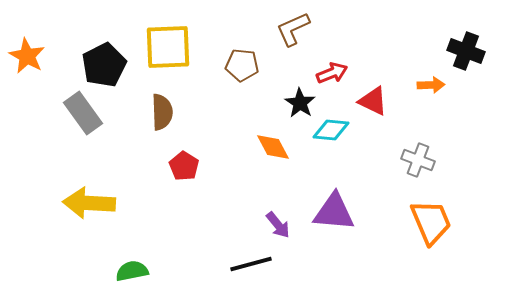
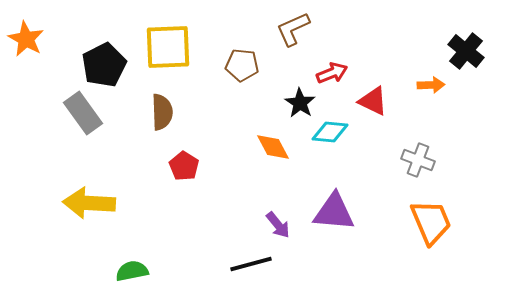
black cross: rotated 18 degrees clockwise
orange star: moved 1 px left, 17 px up
cyan diamond: moved 1 px left, 2 px down
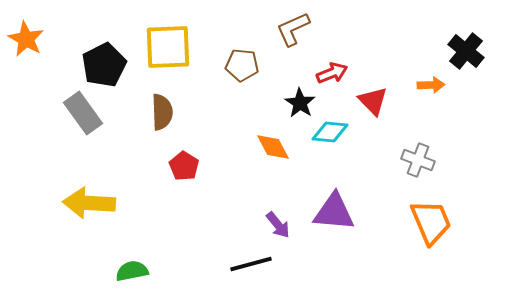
red triangle: rotated 20 degrees clockwise
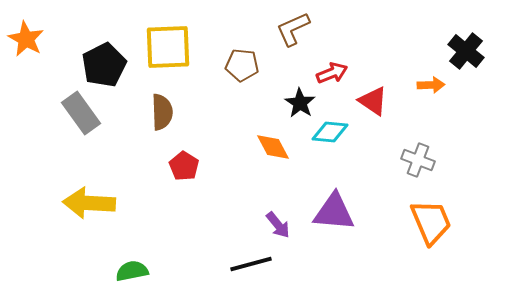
red triangle: rotated 12 degrees counterclockwise
gray rectangle: moved 2 px left
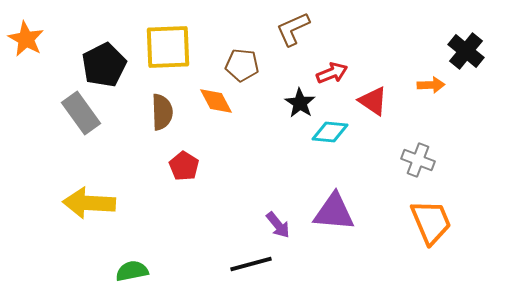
orange diamond: moved 57 px left, 46 px up
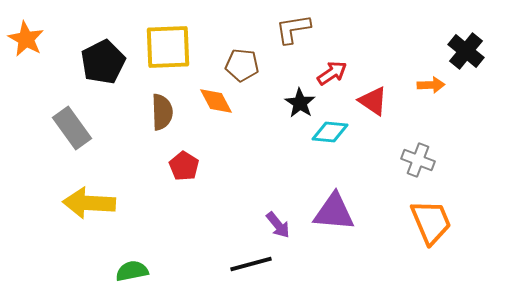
brown L-shape: rotated 15 degrees clockwise
black pentagon: moved 1 px left, 3 px up
red arrow: rotated 12 degrees counterclockwise
gray rectangle: moved 9 px left, 15 px down
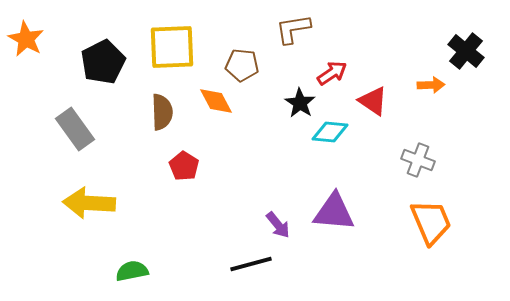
yellow square: moved 4 px right
gray rectangle: moved 3 px right, 1 px down
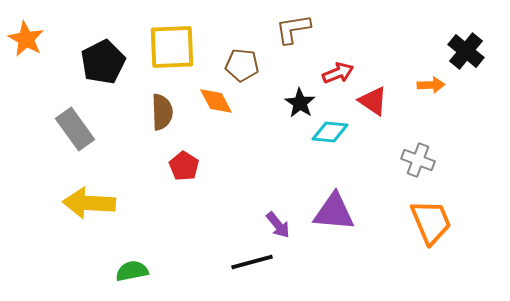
red arrow: moved 6 px right; rotated 12 degrees clockwise
black line: moved 1 px right, 2 px up
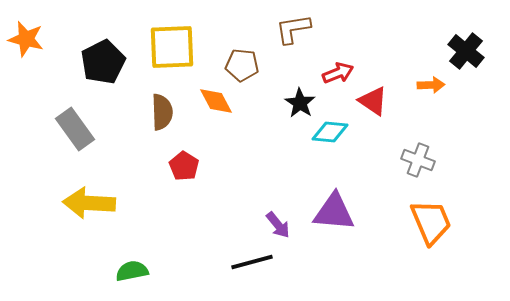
orange star: rotated 15 degrees counterclockwise
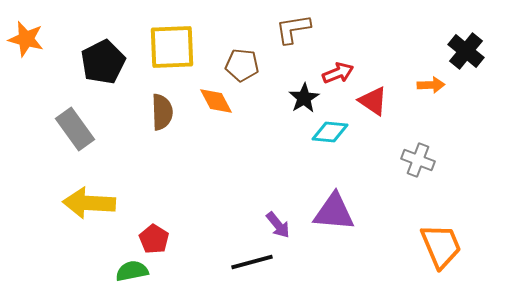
black star: moved 4 px right, 5 px up; rotated 8 degrees clockwise
red pentagon: moved 30 px left, 73 px down
orange trapezoid: moved 10 px right, 24 px down
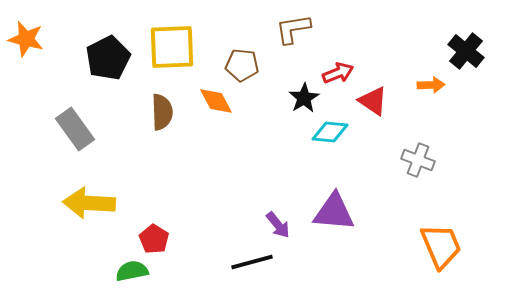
black pentagon: moved 5 px right, 4 px up
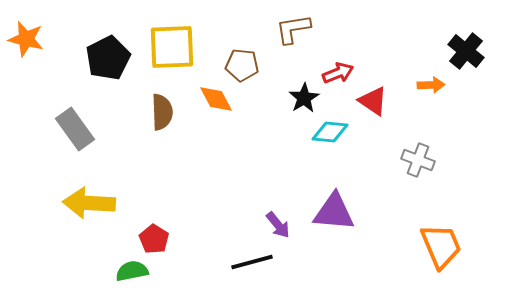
orange diamond: moved 2 px up
